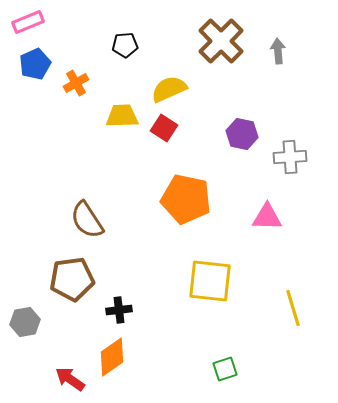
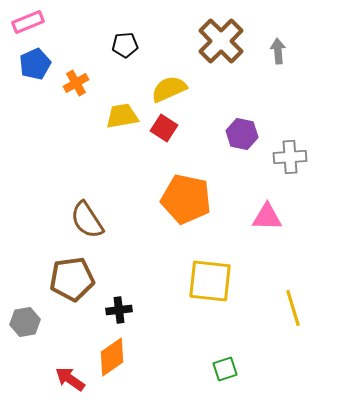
yellow trapezoid: rotated 8 degrees counterclockwise
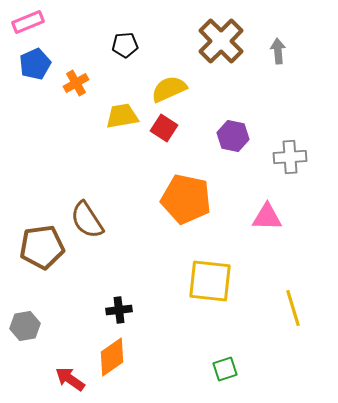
purple hexagon: moved 9 px left, 2 px down
brown pentagon: moved 30 px left, 32 px up
gray hexagon: moved 4 px down
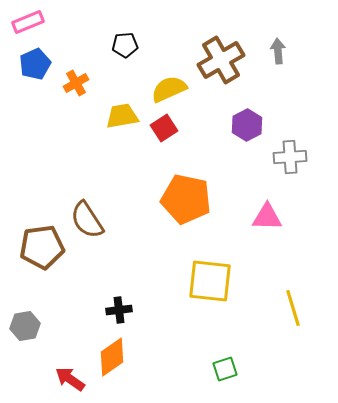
brown cross: moved 19 px down; rotated 15 degrees clockwise
red square: rotated 24 degrees clockwise
purple hexagon: moved 14 px right, 11 px up; rotated 20 degrees clockwise
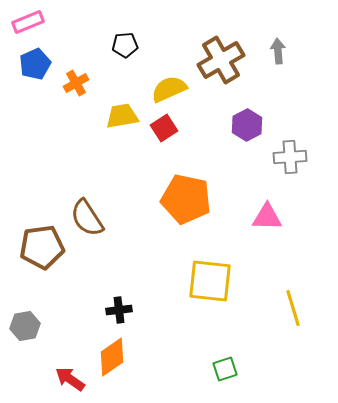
brown semicircle: moved 2 px up
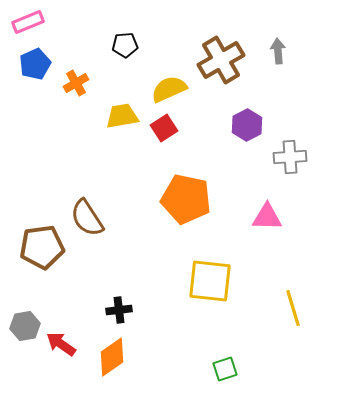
red arrow: moved 9 px left, 35 px up
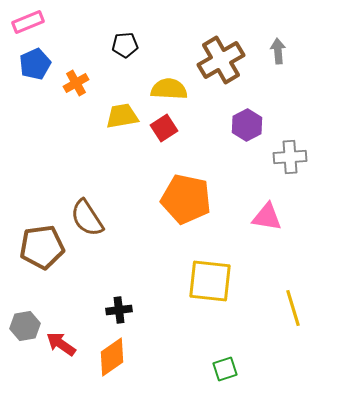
yellow semicircle: rotated 27 degrees clockwise
pink triangle: rotated 8 degrees clockwise
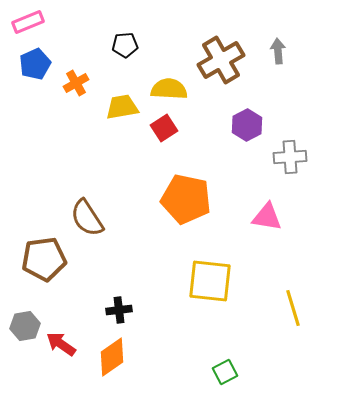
yellow trapezoid: moved 9 px up
brown pentagon: moved 2 px right, 12 px down
green square: moved 3 px down; rotated 10 degrees counterclockwise
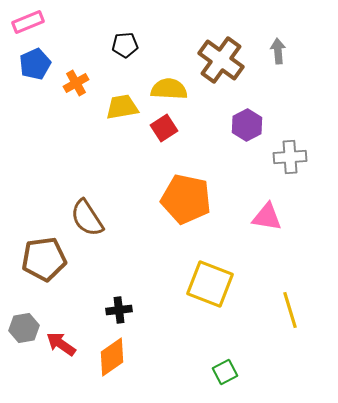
brown cross: rotated 24 degrees counterclockwise
yellow square: moved 3 px down; rotated 15 degrees clockwise
yellow line: moved 3 px left, 2 px down
gray hexagon: moved 1 px left, 2 px down
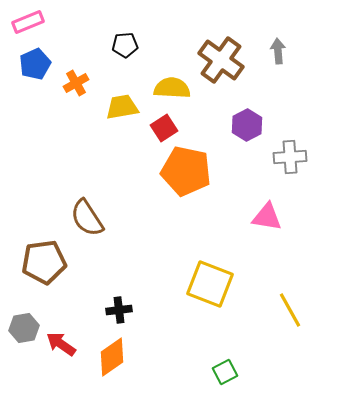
yellow semicircle: moved 3 px right, 1 px up
orange pentagon: moved 28 px up
brown pentagon: moved 3 px down
yellow line: rotated 12 degrees counterclockwise
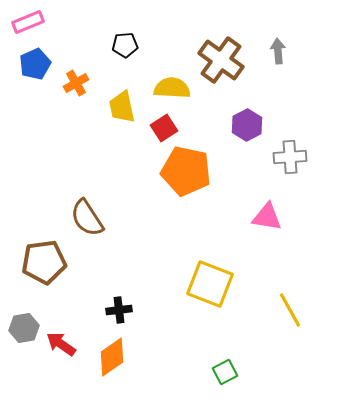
yellow trapezoid: rotated 92 degrees counterclockwise
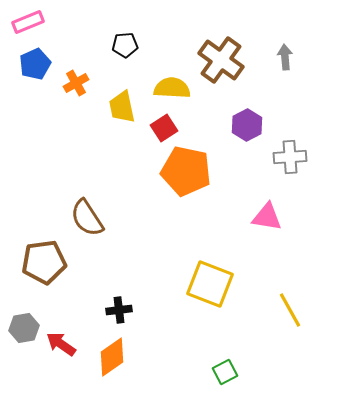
gray arrow: moved 7 px right, 6 px down
